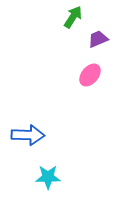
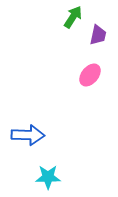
purple trapezoid: moved 4 px up; rotated 125 degrees clockwise
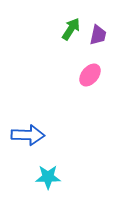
green arrow: moved 2 px left, 12 px down
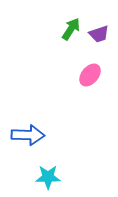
purple trapezoid: moved 1 px right, 1 px up; rotated 60 degrees clockwise
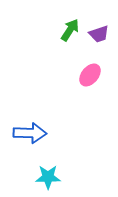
green arrow: moved 1 px left, 1 px down
blue arrow: moved 2 px right, 2 px up
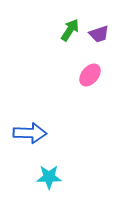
cyan star: moved 1 px right
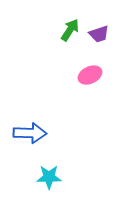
pink ellipse: rotated 25 degrees clockwise
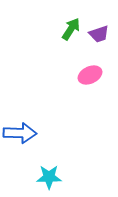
green arrow: moved 1 px right, 1 px up
blue arrow: moved 10 px left
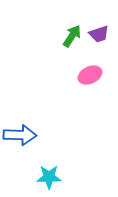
green arrow: moved 1 px right, 7 px down
blue arrow: moved 2 px down
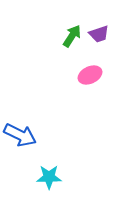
blue arrow: rotated 24 degrees clockwise
